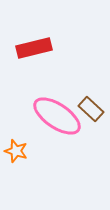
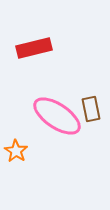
brown rectangle: rotated 35 degrees clockwise
orange star: rotated 15 degrees clockwise
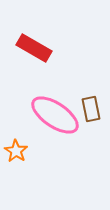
red rectangle: rotated 44 degrees clockwise
pink ellipse: moved 2 px left, 1 px up
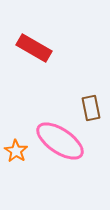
brown rectangle: moved 1 px up
pink ellipse: moved 5 px right, 26 px down
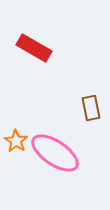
pink ellipse: moved 5 px left, 12 px down
orange star: moved 10 px up
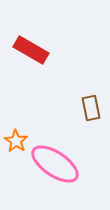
red rectangle: moved 3 px left, 2 px down
pink ellipse: moved 11 px down
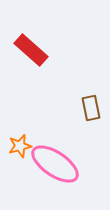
red rectangle: rotated 12 degrees clockwise
orange star: moved 4 px right, 5 px down; rotated 25 degrees clockwise
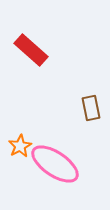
orange star: rotated 15 degrees counterclockwise
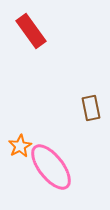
red rectangle: moved 19 px up; rotated 12 degrees clockwise
pink ellipse: moved 4 px left, 3 px down; rotated 18 degrees clockwise
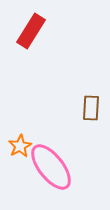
red rectangle: rotated 68 degrees clockwise
brown rectangle: rotated 15 degrees clockwise
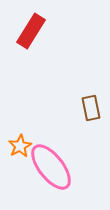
brown rectangle: rotated 15 degrees counterclockwise
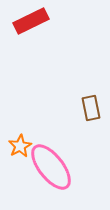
red rectangle: moved 10 px up; rotated 32 degrees clockwise
